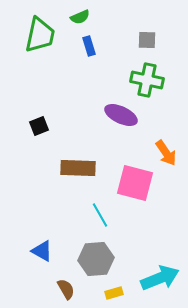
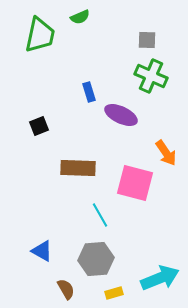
blue rectangle: moved 46 px down
green cross: moved 4 px right, 4 px up; rotated 12 degrees clockwise
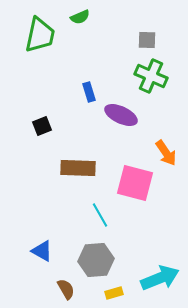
black square: moved 3 px right
gray hexagon: moved 1 px down
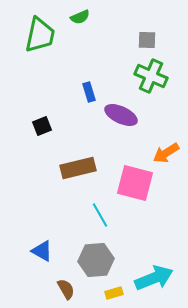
orange arrow: rotated 92 degrees clockwise
brown rectangle: rotated 16 degrees counterclockwise
cyan arrow: moved 6 px left
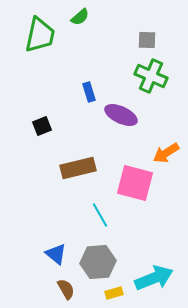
green semicircle: rotated 18 degrees counterclockwise
blue triangle: moved 14 px right, 3 px down; rotated 10 degrees clockwise
gray hexagon: moved 2 px right, 2 px down
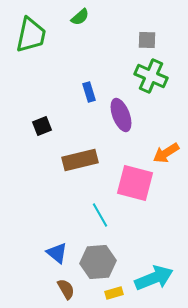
green trapezoid: moved 9 px left
purple ellipse: rotated 44 degrees clockwise
brown rectangle: moved 2 px right, 8 px up
blue triangle: moved 1 px right, 1 px up
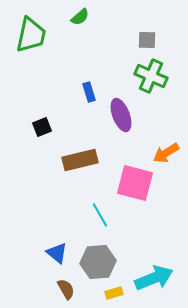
black square: moved 1 px down
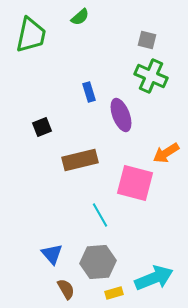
gray square: rotated 12 degrees clockwise
blue triangle: moved 5 px left, 1 px down; rotated 10 degrees clockwise
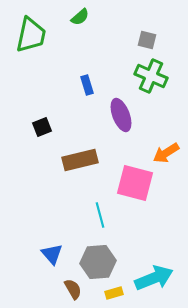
blue rectangle: moved 2 px left, 7 px up
cyan line: rotated 15 degrees clockwise
brown semicircle: moved 7 px right
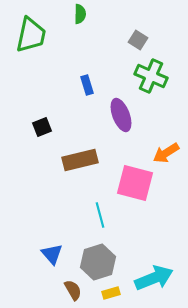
green semicircle: moved 3 px up; rotated 48 degrees counterclockwise
gray square: moved 9 px left; rotated 18 degrees clockwise
gray hexagon: rotated 12 degrees counterclockwise
brown semicircle: moved 1 px down
yellow rectangle: moved 3 px left
